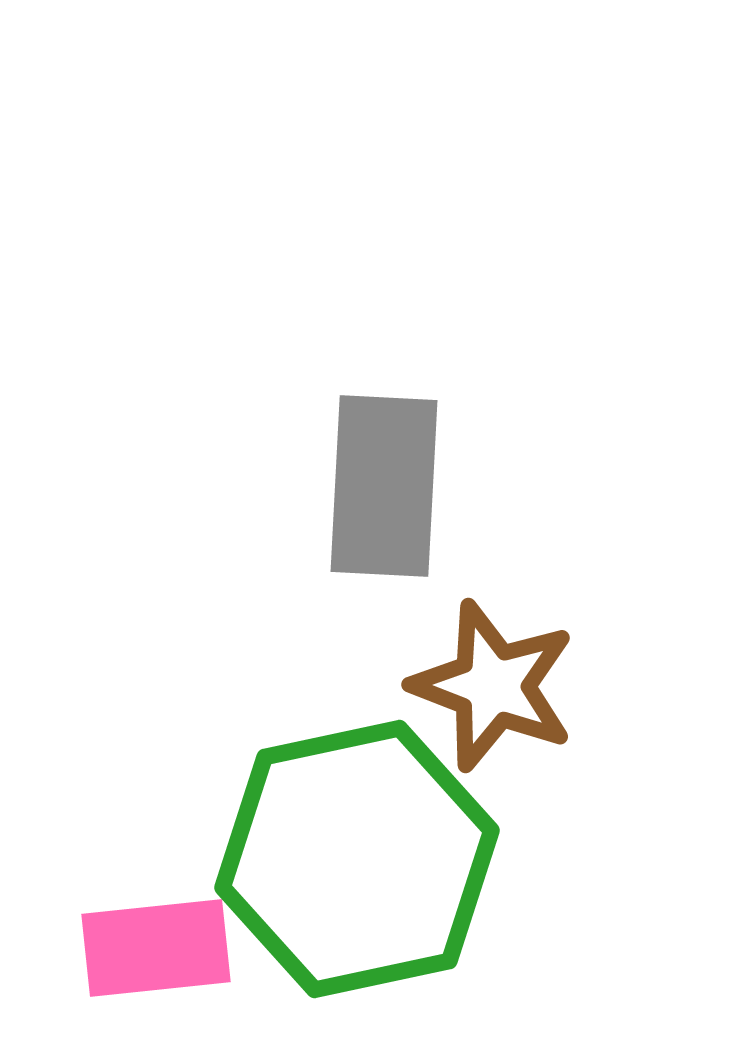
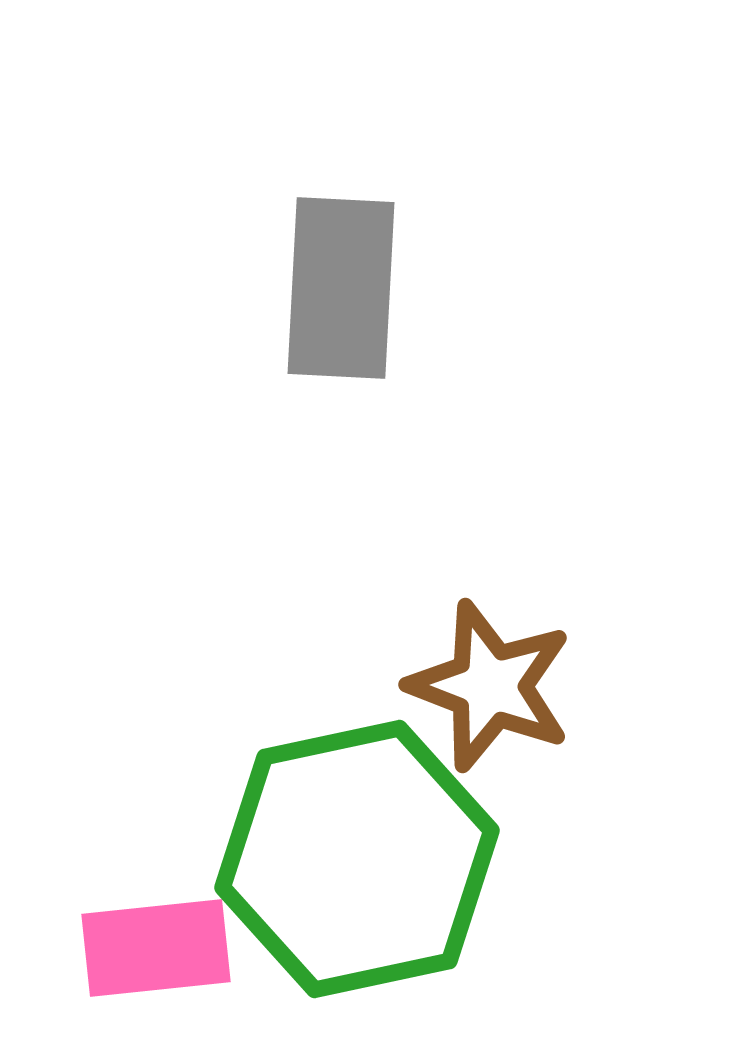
gray rectangle: moved 43 px left, 198 px up
brown star: moved 3 px left
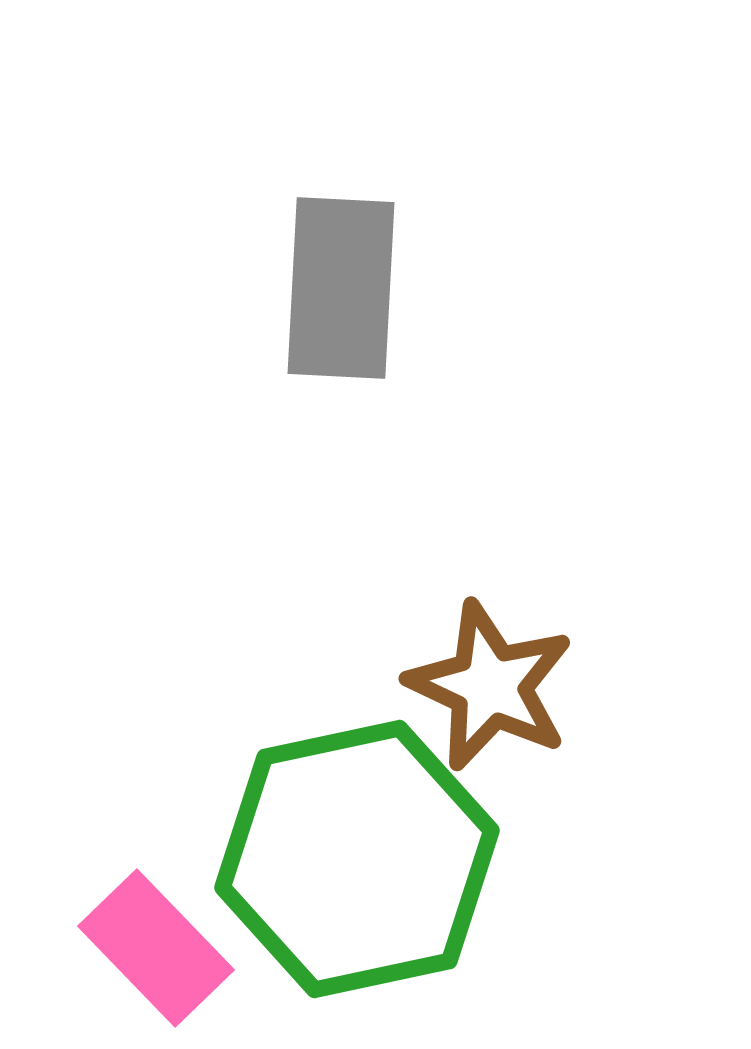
brown star: rotated 4 degrees clockwise
pink rectangle: rotated 52 degrees clockwise
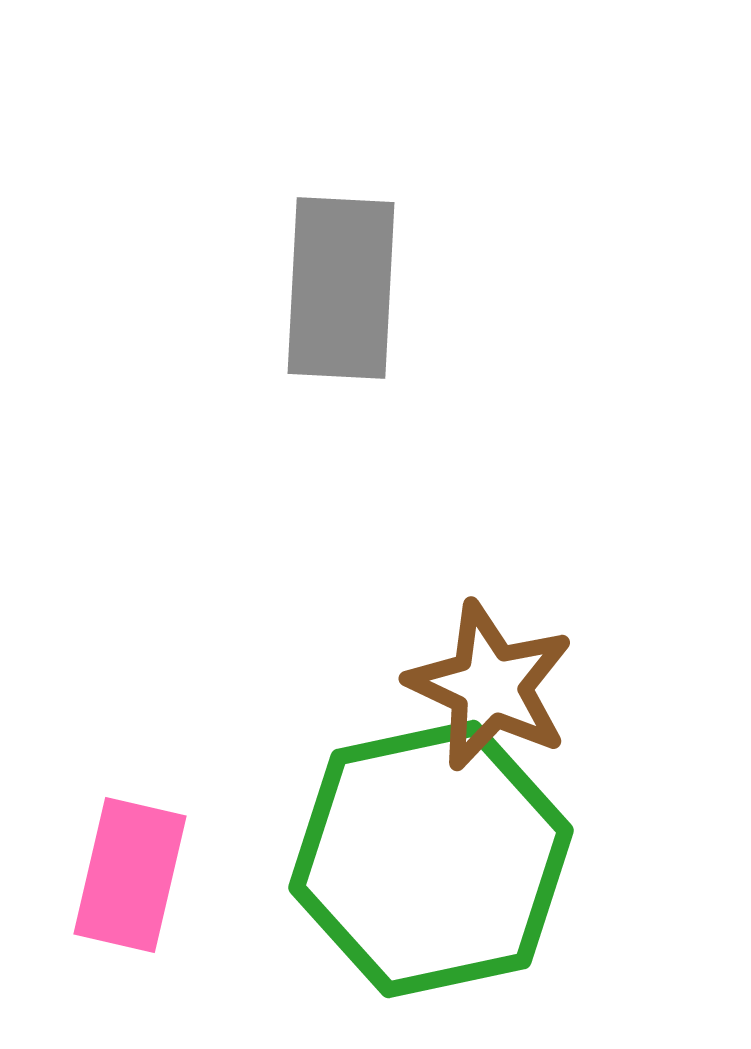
green hexagon: moved 74 px right
pink rectangle: moved 26 px left, 73 px up; rotated 57 degrees clockwise
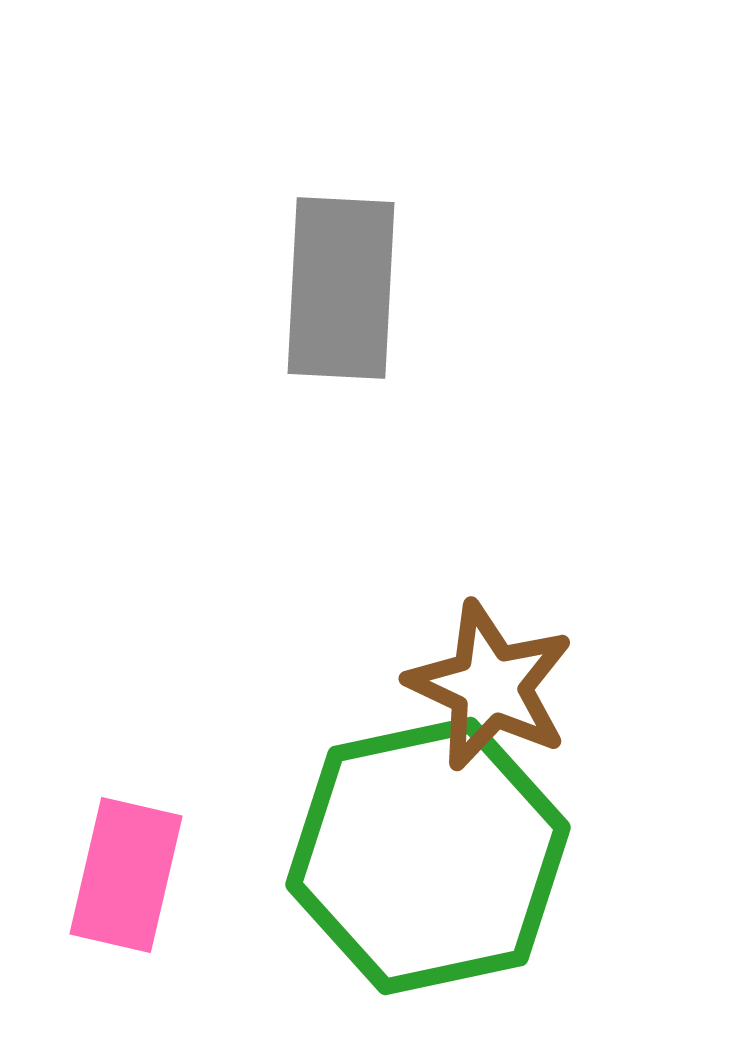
green hexagon: moved 3 px left, 3 px up
pink rectangle: moved 4 px left
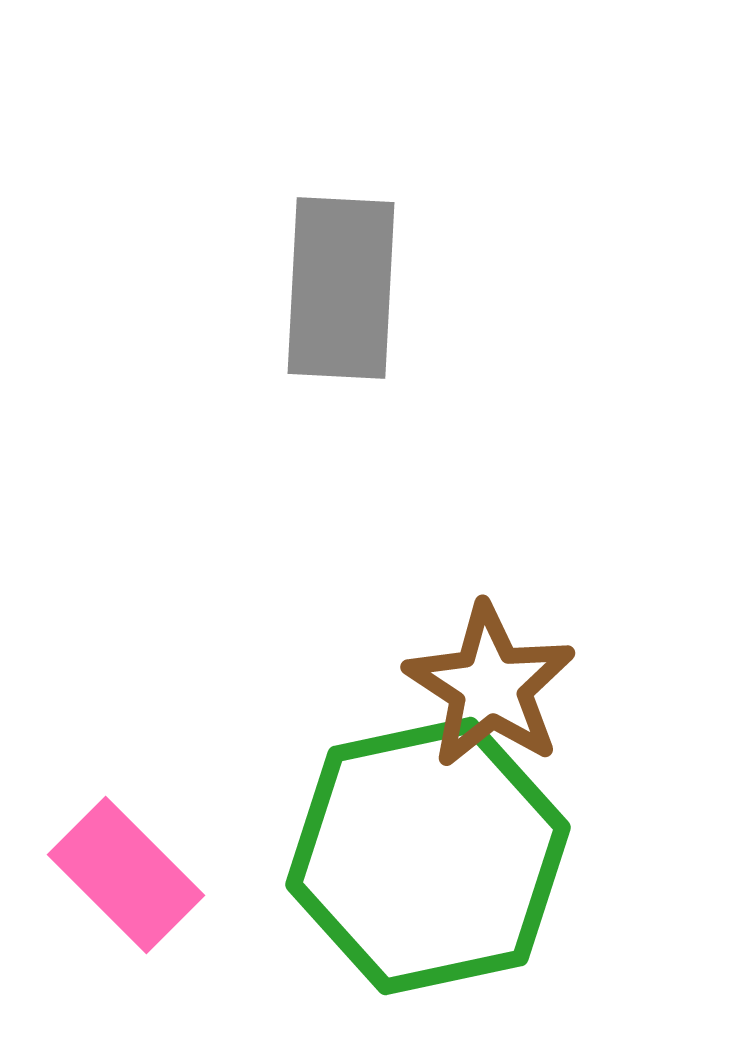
brown star: rotated 8 degrees clockwise
pink rectangle: rotated 58 degrees counterclockwise
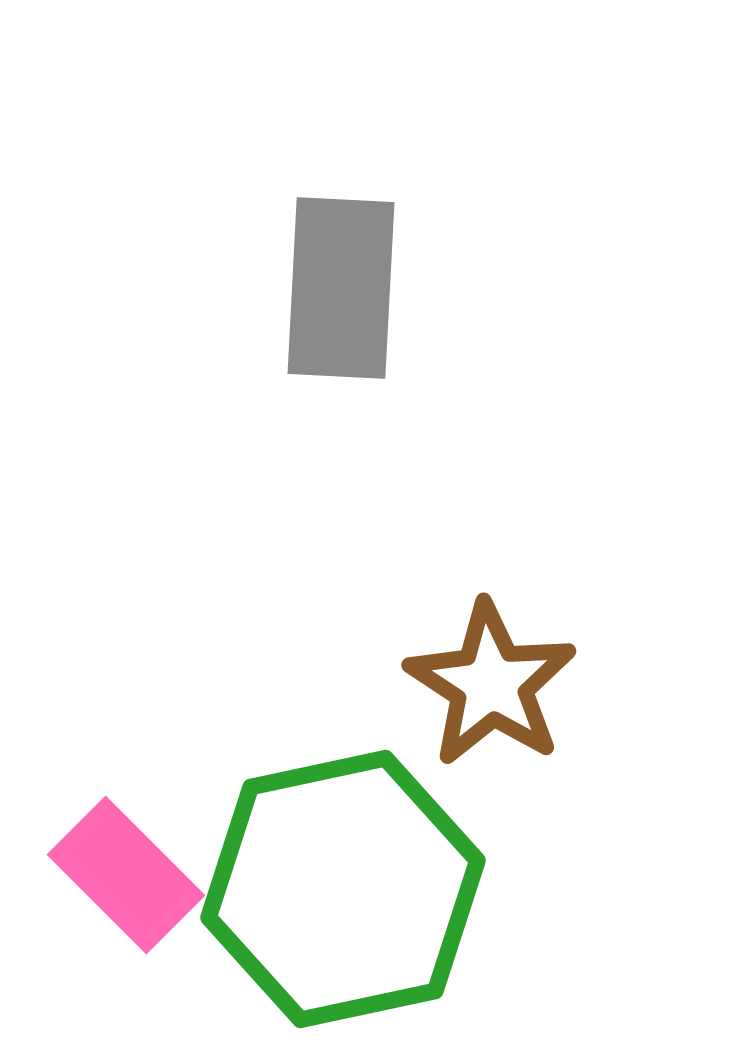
brown star: moved 1 px right, 2 px up
green hexagon: moved 85 px left, 33 px down
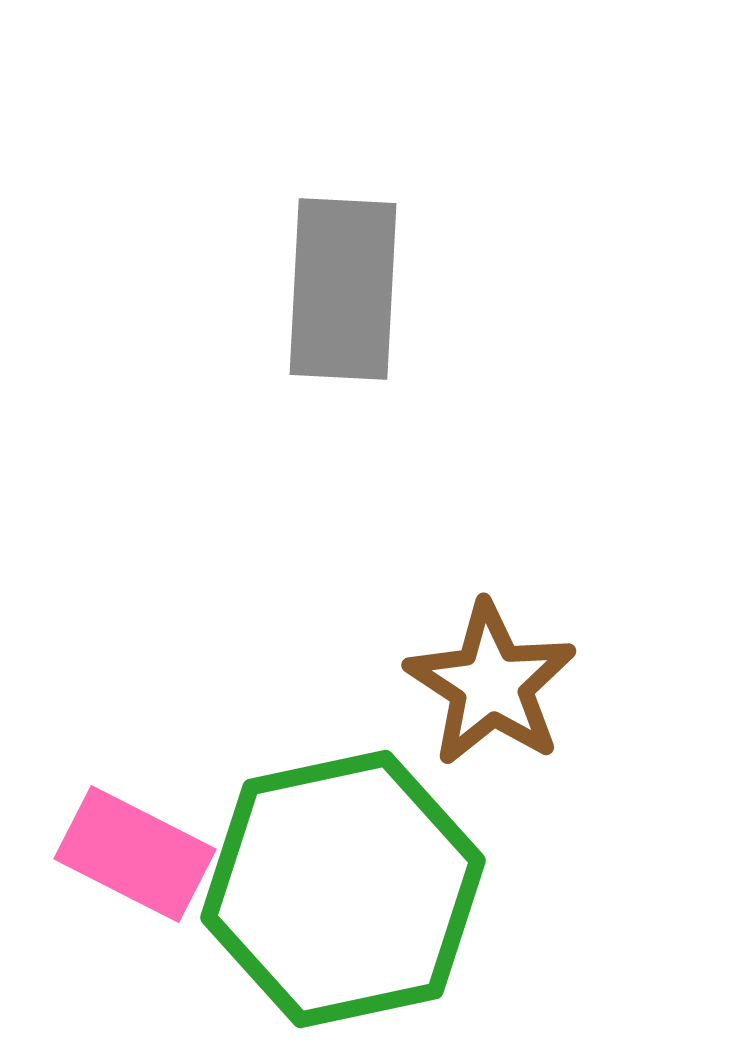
gray rectangle: moved 2 px right, 1 px down
pink rectangle: moved 9 px right, 21 px up; rotated 18 degrees counterclockwise
